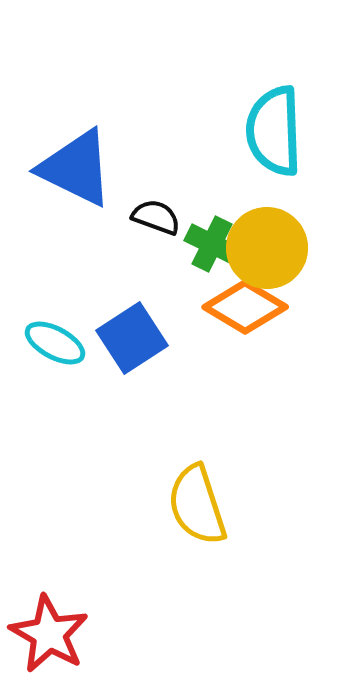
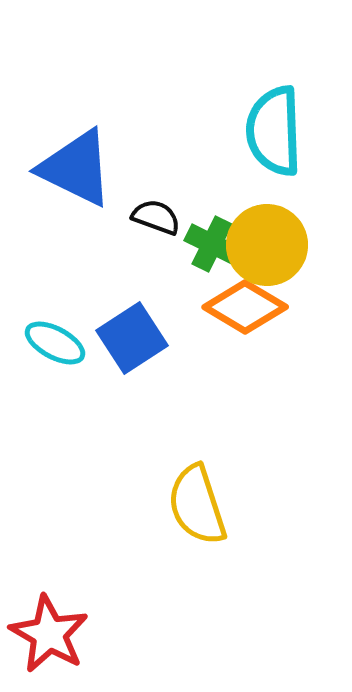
yellow circle: moved 3 px up
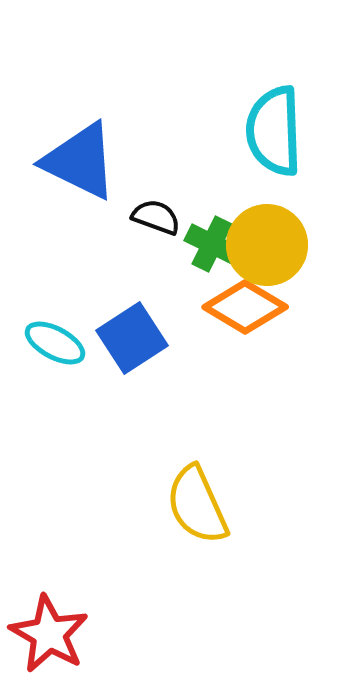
blue triangle: moved 4 px right, 7 px up
yellow semicircle: rotated 6 degrees counterclockwise
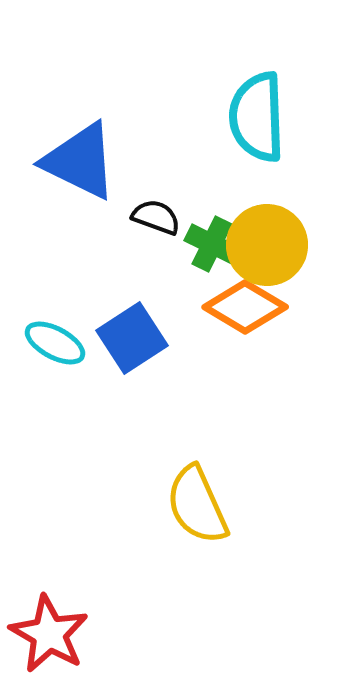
cyan semicircle: moved 17 px left, 14 px up
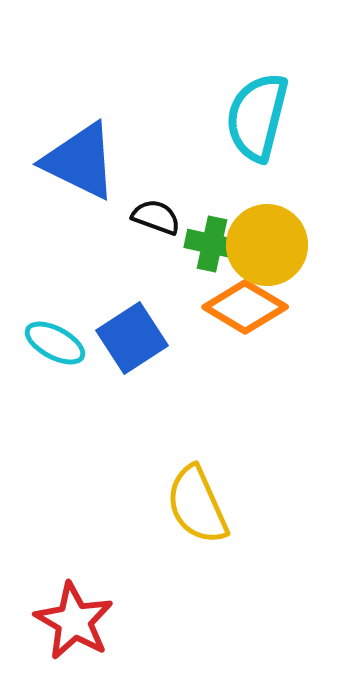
cyan semicircle: rotated 16 degrees clockwise
green cross: rotated 14 degrees counterclockwise
red star: moved 25 px right, 13 px up
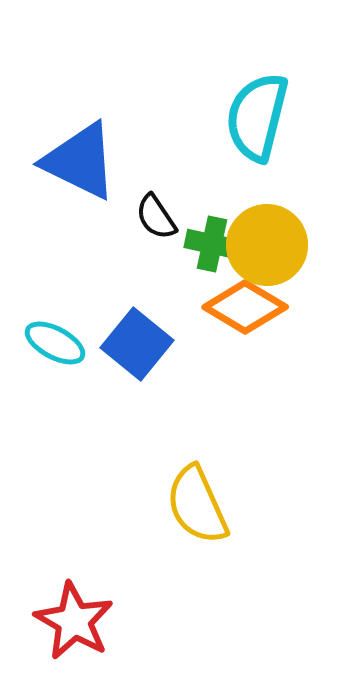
black semicircle: rotated 144 degrees counterclockwise
blue square: moved 5 px right, 6 px down; rotated 18 degrees counterclockwise
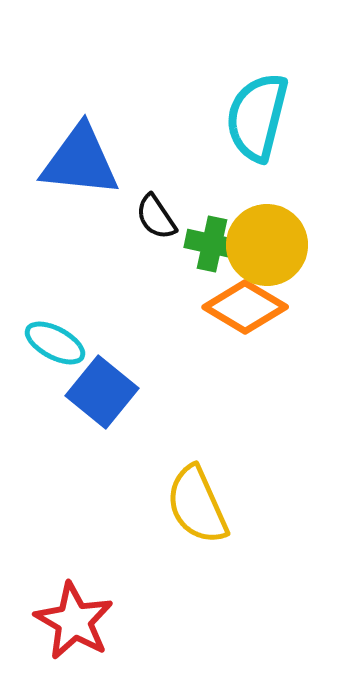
blue triangle: rotated 20 degrees counterclockwise
blue square: moved 35 px left, 48 px down
